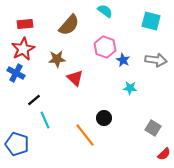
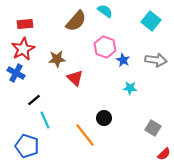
cyan square: rotated 24 degrees clockwise
brown semicircle: moved 7 px right, 4 px up
blue pentagon: moved 10 px right, 2 px down
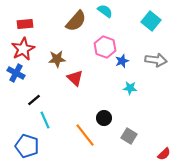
blue star: moved 1 px left, 1 px down; rotated 24 degrees clockwise
gray square: moved 24 px left, 8 px down
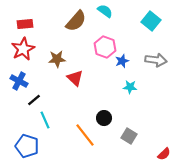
blue cross: moved 3 px right, 8 px down
cyan star: moved 1 px up
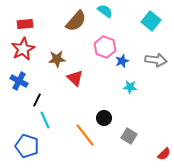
black line: moved 3 px right; rotated 24 degrees counterclockwise
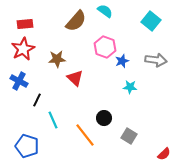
cyan line: moved 8 px right
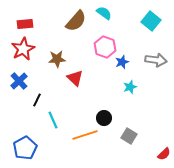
cyan semicircle: moved 1 px left, 2 px down
blue star: moved 1 px down
blue cross: rotated 18 degrees clockwise
cyan star: rotated 24 degrees counterclockwise
orange line: rotated 70 degrees counterclockwise
blue pentagon: moved 2 px left, 2 px down; rotated 25 degrees clockwise
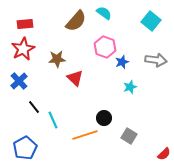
black line: moved 3 px left, 7 px down; rotated 64 degrees counterclockwise
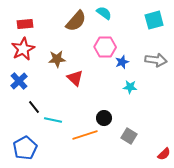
cyan square: moved 3 px right, 1 px up; rotated 36 degrees clockwise
pink hexagon: rotated 20 degrees counterclockwise
cyan star: rotated 24 degrees clockwise
cyan line: rotated 54 degrees counterclockwise
